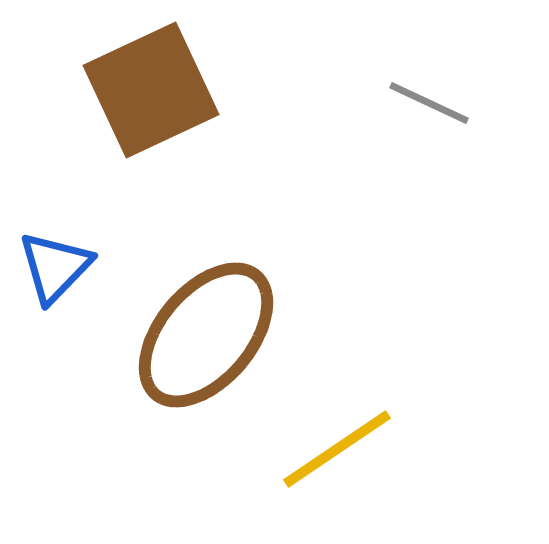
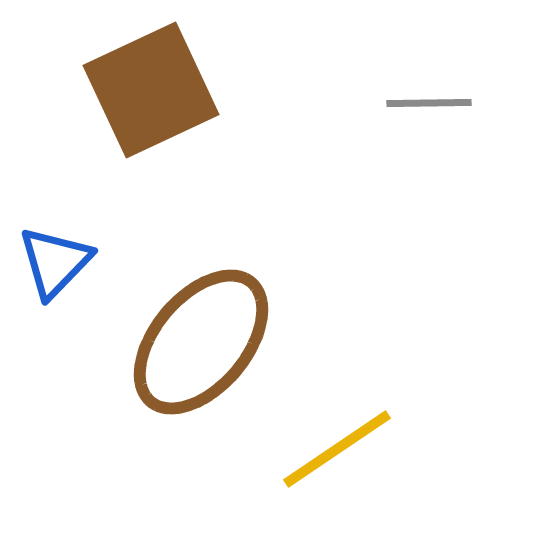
gray line: rotated 26 degrees counterclockwise
blue triangle: moved 5 px up
brown ellipse: moved 5 px left, 7 px down
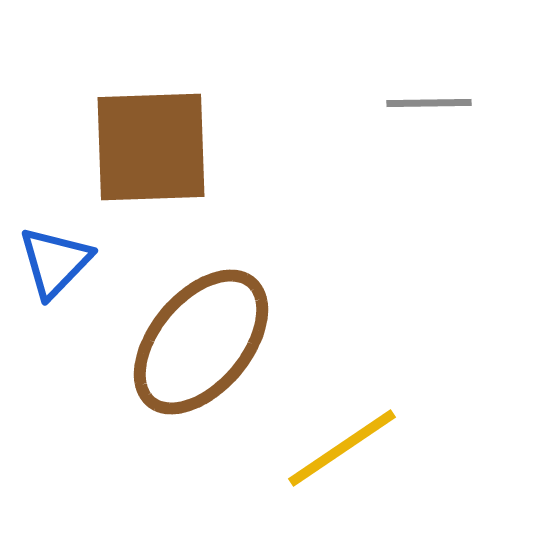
brown square: moved 57 px down; rotated 23 degrees clockwise
yellow line: moved 5 px right, 1 px up
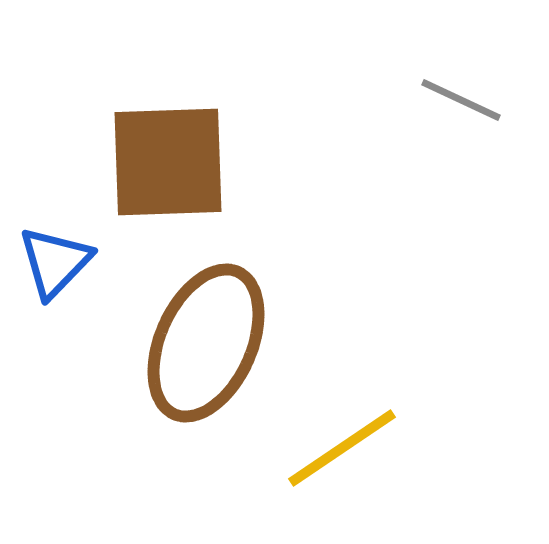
gray line: moved 32 px right, 3 px up; rotated 26 degrees clockwise
brown square: moved 17 px right, 15 px down
brown ellipse: moved 5 px right, 1 px down; rotated 16 degrees counterclockwise
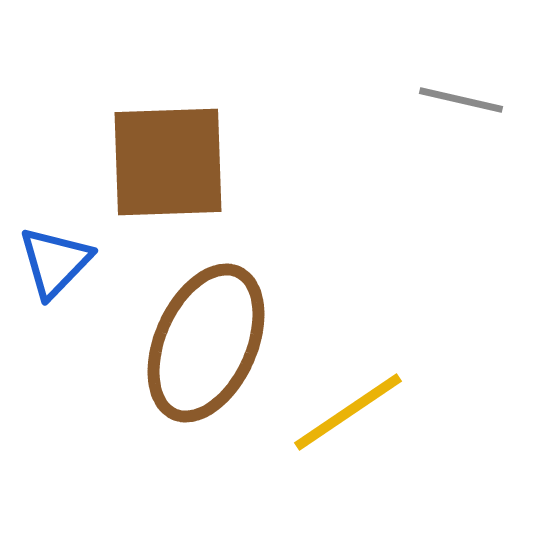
gray line: rotated 12 degrees counterclockwise
yellow line: moved 6 px right, 36 px up
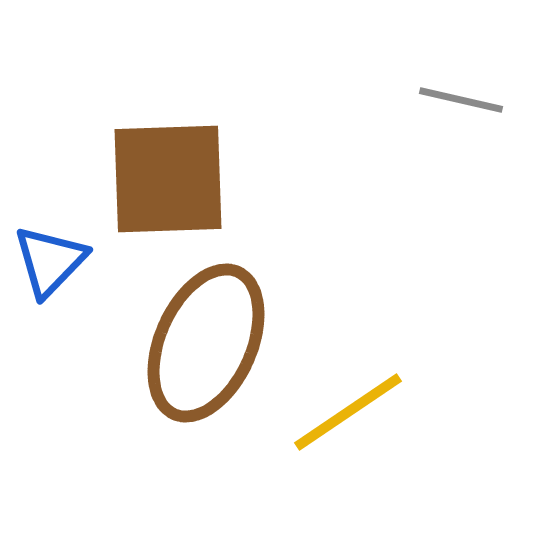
brown square: moved 17 px down
blue triangle: moved 5 px left, 1 px up
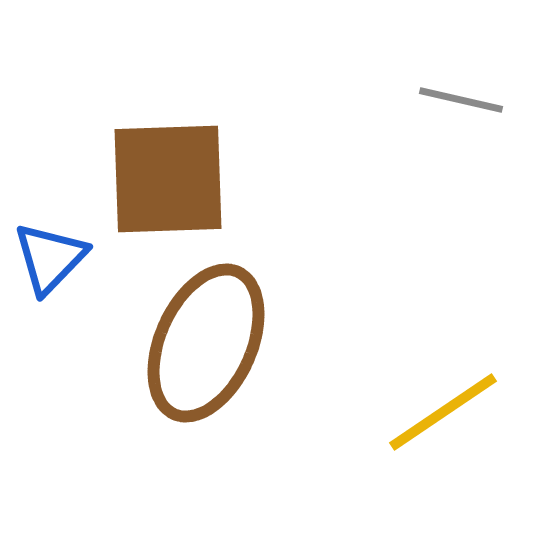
blue triangle: moved 3 px up
yellow line: moved 95 px right
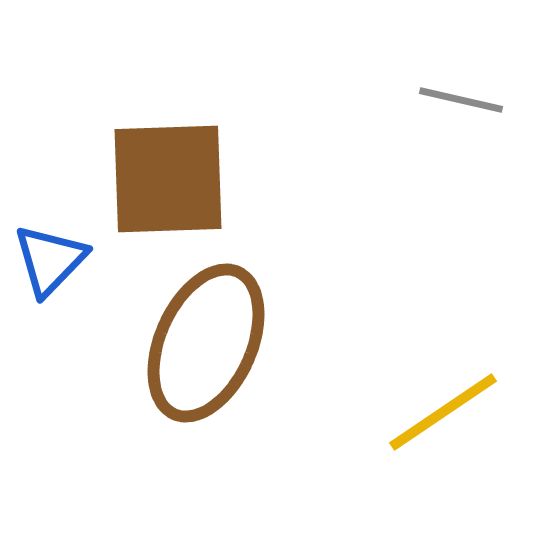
blue triangle: moved 2 px down
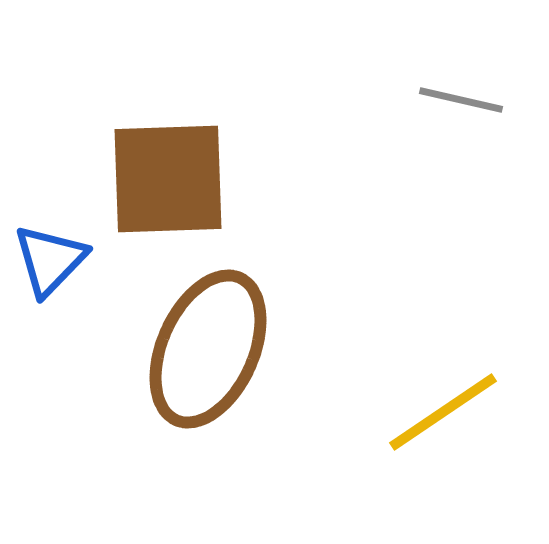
brown ellipse: moved 2 px right, 6 px down
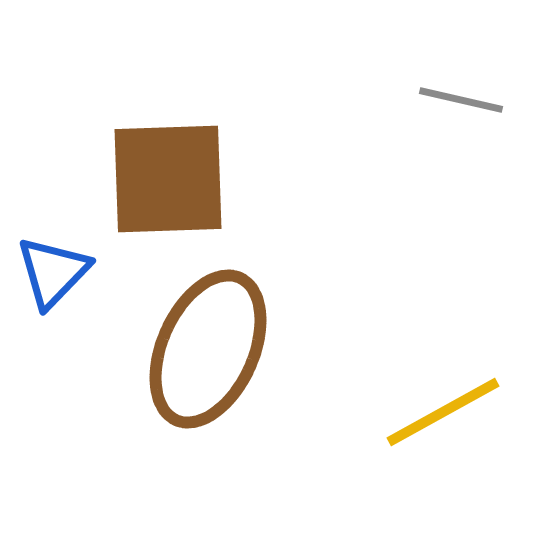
blue triangle: moved 3 px right, 12 px down
yellow line: rotated 5 degrees clockwise
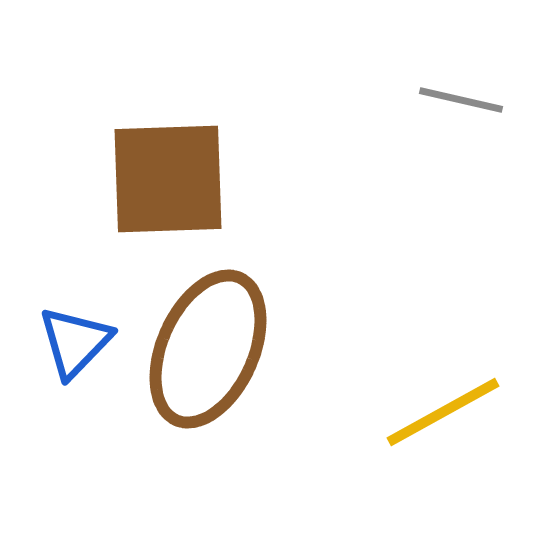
blue triangle: moved 22 px right, 70 px down
